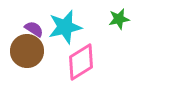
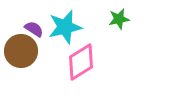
brown circle: moved 6 px left
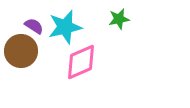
purple semicircle: moved 3 px up
pink diamond: rotated 9 degrees clockwise
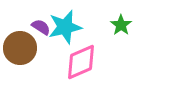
green star: moved 2 px right, 6 px down; rotated 25 degrees counterclockwise
purple semicircle: moved 7 px right, 1 px down
brown circle: moved 1 px left, 3 px up
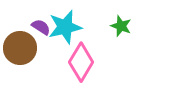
green star: moved 1 px down; rotated 15 degrees counterclockwise
pink diamond: rotated 36 degrees counterclockwise
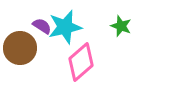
purple semicircle: moved 1 px right, 1 px up
pink diamond: rotated 18 degrees clockwise
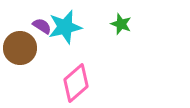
green star: moved 2 px up
pink diamond: moved 5 px left, 21 px down
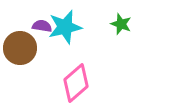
purple semicircle: rotated 24 degrees counterclockwise
